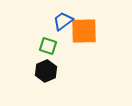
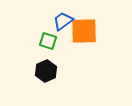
green square: moved 5 px up
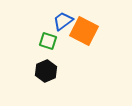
orange square: rotated 28 degrees clockwise
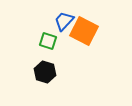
blue trapezoid: moved 1 px right; rotated 10 degrees counterclockwise
black hexagon: moved 1 px left, 1 px down; rotated 20 degrees counterclockwise
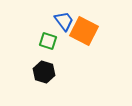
blue trapezoid: rotated 100 degrees clockwise
black hexagon: moved 1 px left
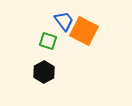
black hexagon: rotated 15 degrees clockwise
